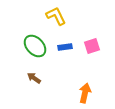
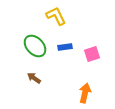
pink square: moved 8 px down
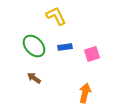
green ellipse: moved 1 px left
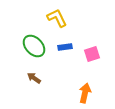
yellow L-shape: moved 1 px right, 2 px down
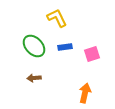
brown arrow: rotated 40 degrees counterclockwise
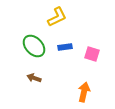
yellow L-shape: moved 1 px up; rotated 90 degrees clockwise
pink square: rotated 35 degrees clockwise
brown arrow: rotated 24 degrees clockwise
orange arrow: moved 1 px left, 1 px up
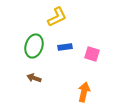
green ellipse: rotated 60 degrees clockwise
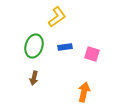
yellow L-shape: rotated 10 degrees counterclockwise
brown arrow: rotated 96 degrees counterclockwise
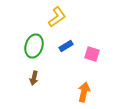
blue rectangle: moved 1 px right, 1 px up; rotated 24 degrees counterclockwise
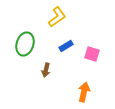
green ellipse: moved 9 px left, 2 px up
brown arrow: moved 12 px right, 8 px up
